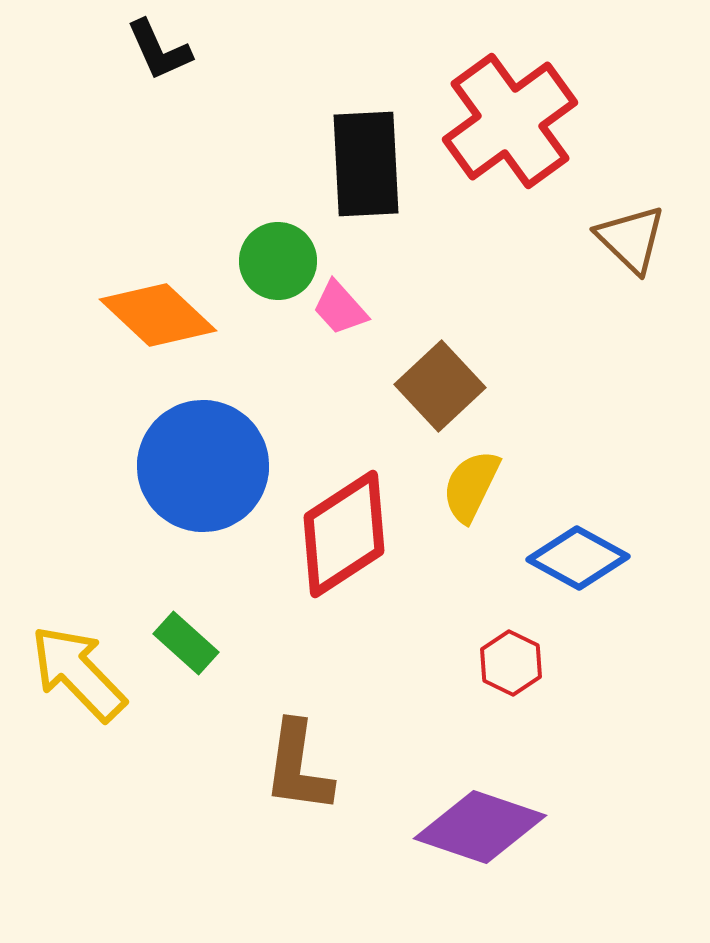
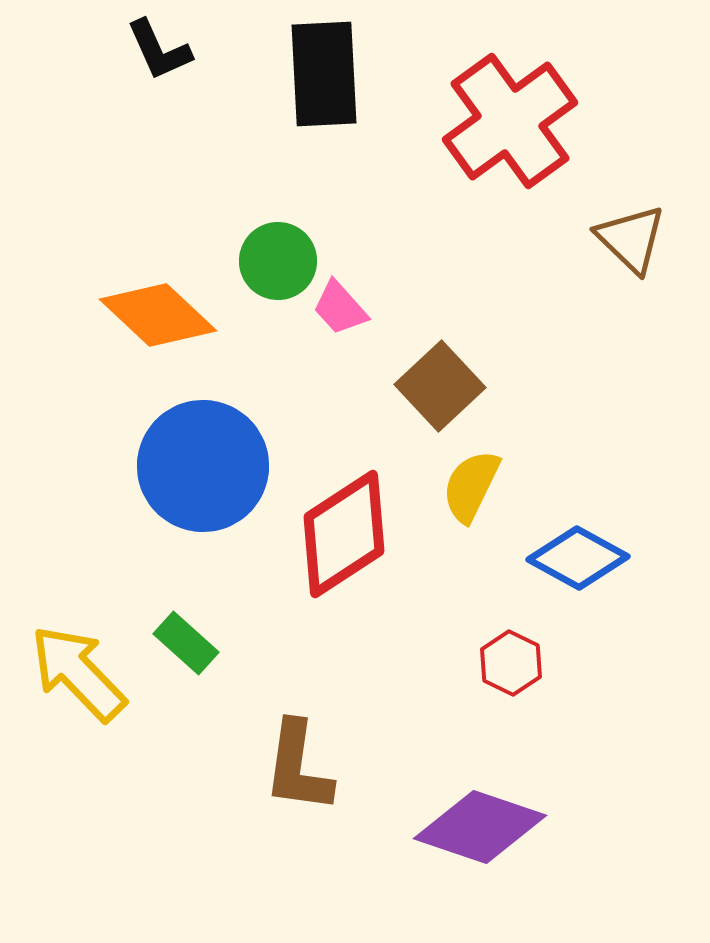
black rectangle: moved 42 px left, 90 px up
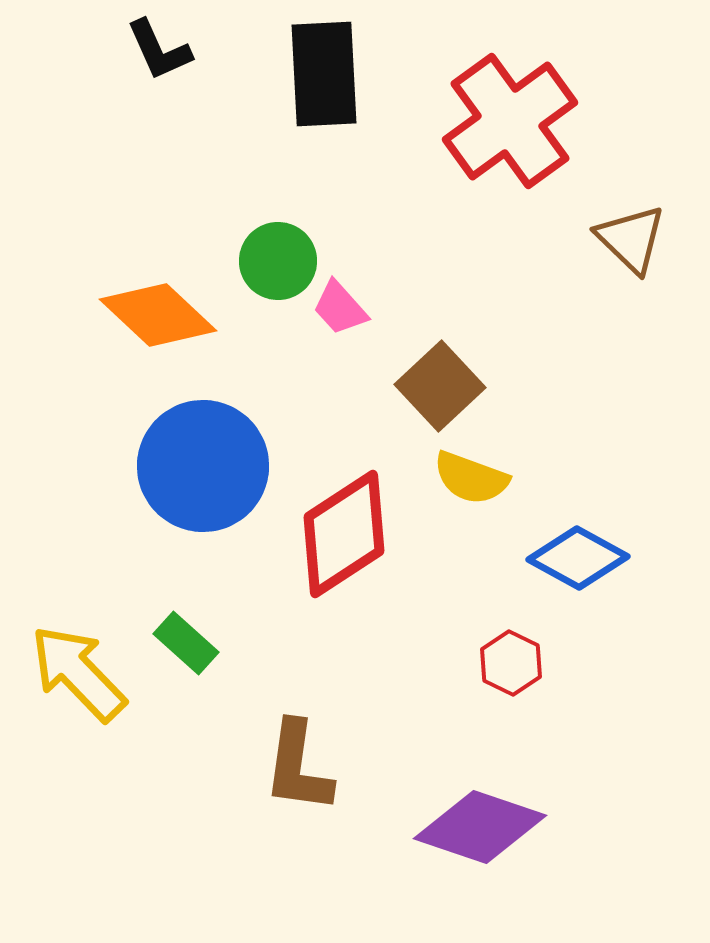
yellow semicircle: moved 8 px up; rotated 96 degrees counterclockwise
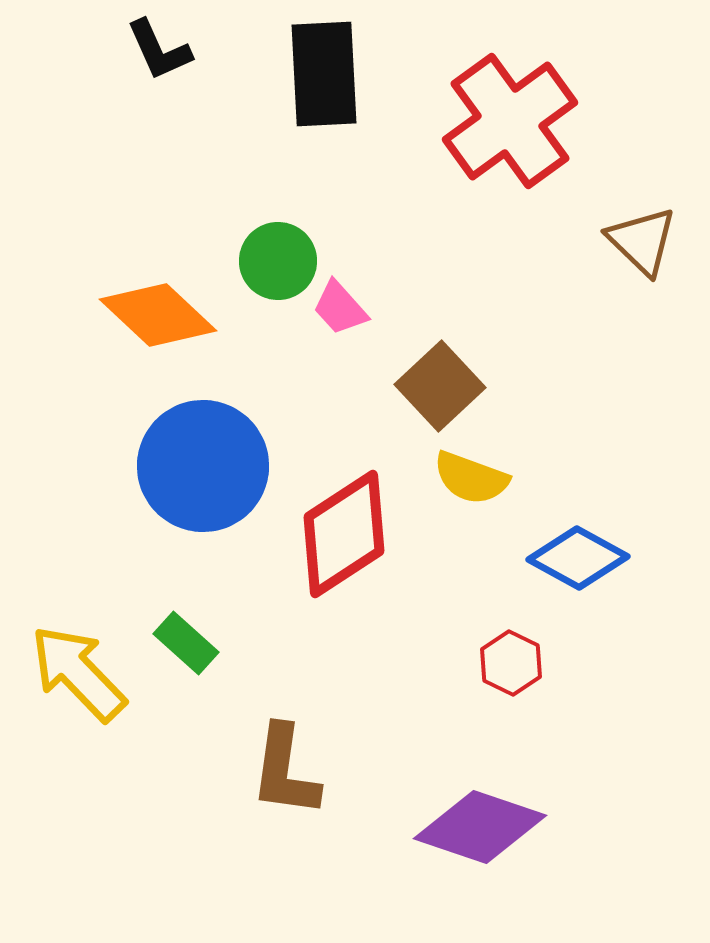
brown triangle: moved 11 px right, 2 px down
brown L-shape: moved 13 px left, 4 px down
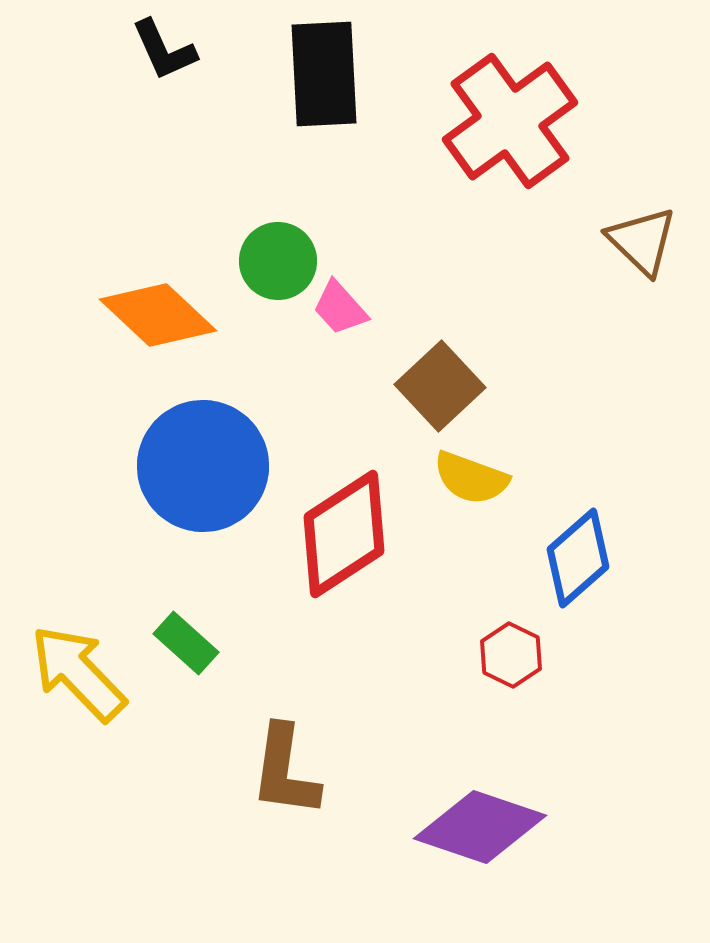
black L-shape: moved 5 px right
blue diamond: rotated 70 degrees counterclockwise
red hexagon: moved 8 px up
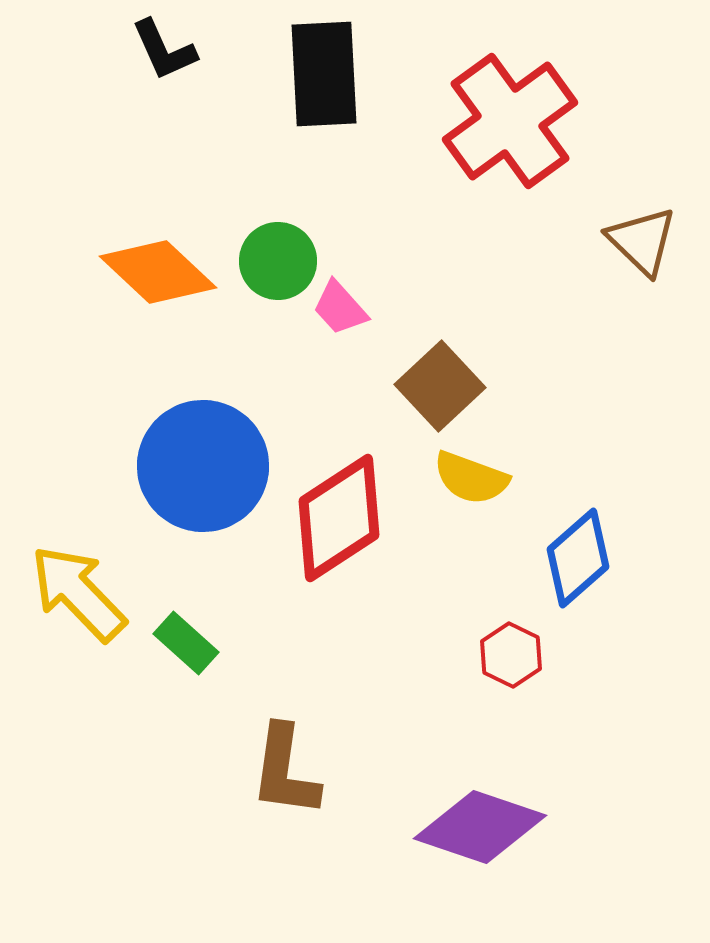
orange diamond: moved 43 px up
red diamond: moved 5 px left, 16 px up
yellow arrow: moved 80 px up
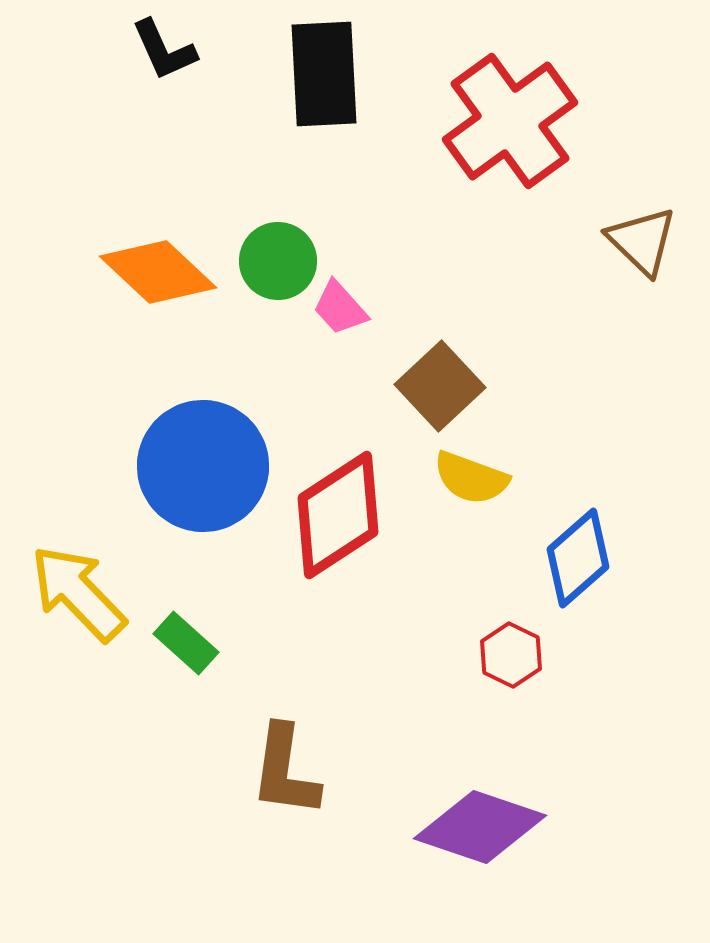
red diamond: moved 1 px left, 3 px up
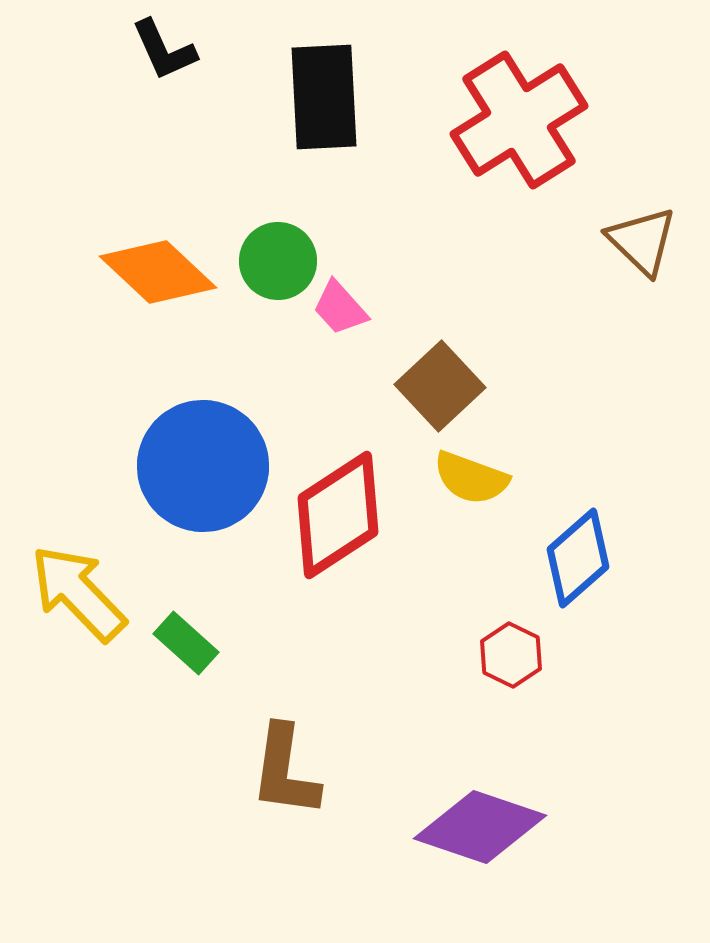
black rectangle: moved 23 px down
red cross: moved 9 px right, 1 px up; rotated 4 degrees clockwise
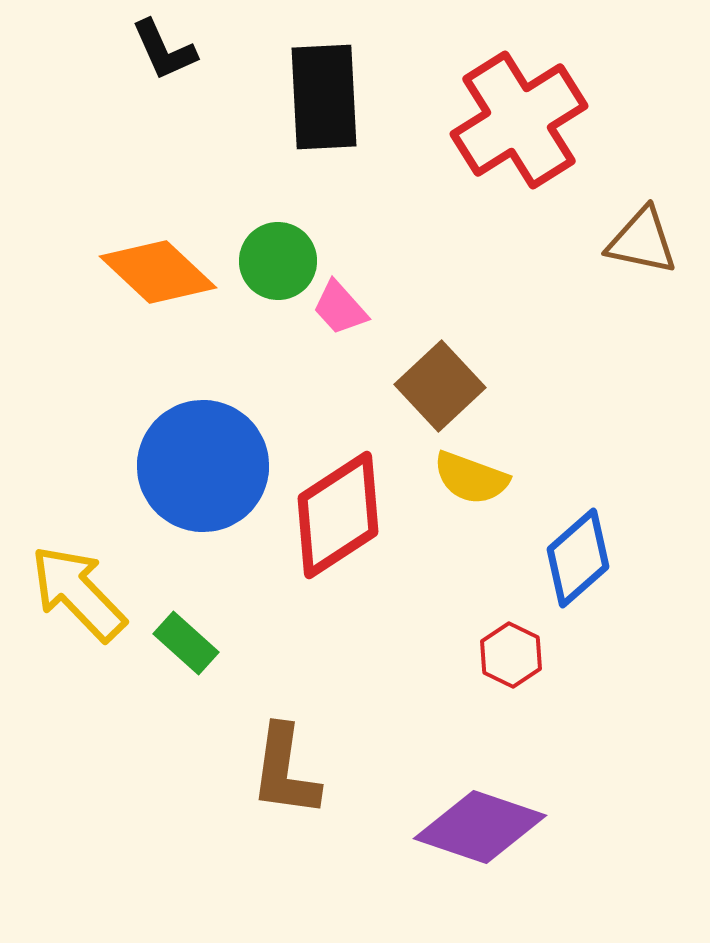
brown triangle: rotated 32 degrees counterclockwise
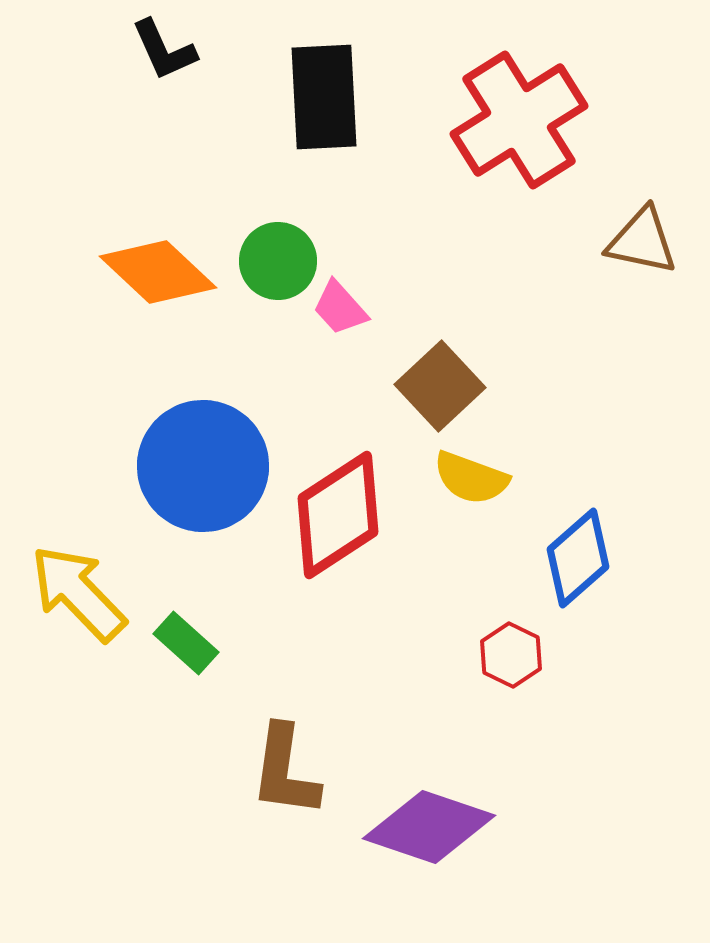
purple diamond: moved 51 px left
